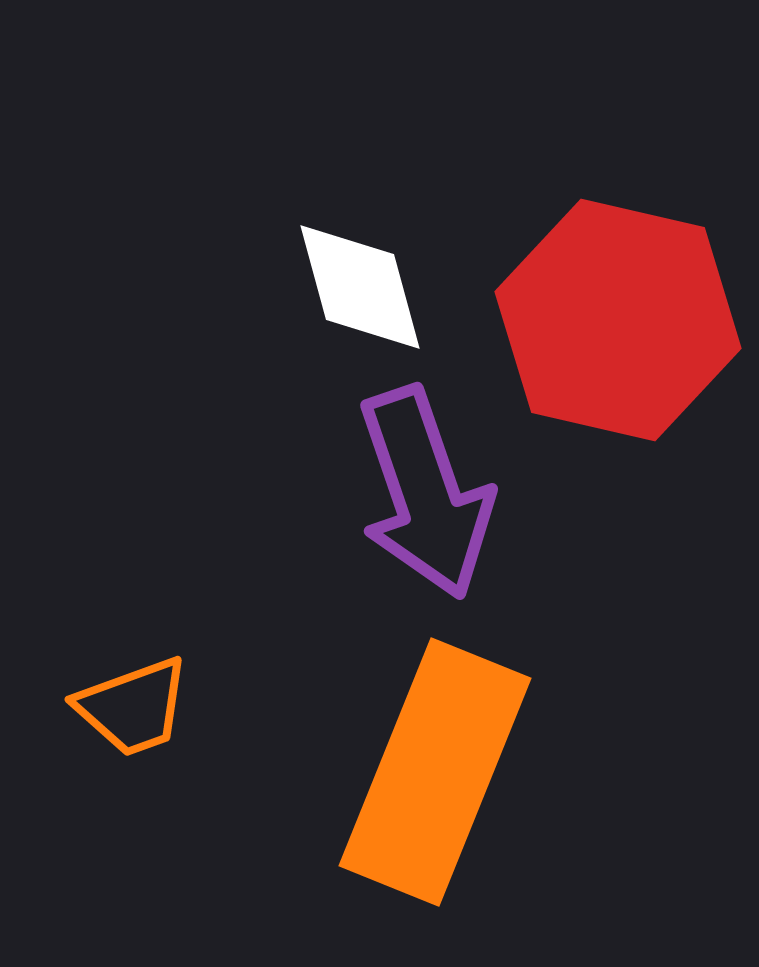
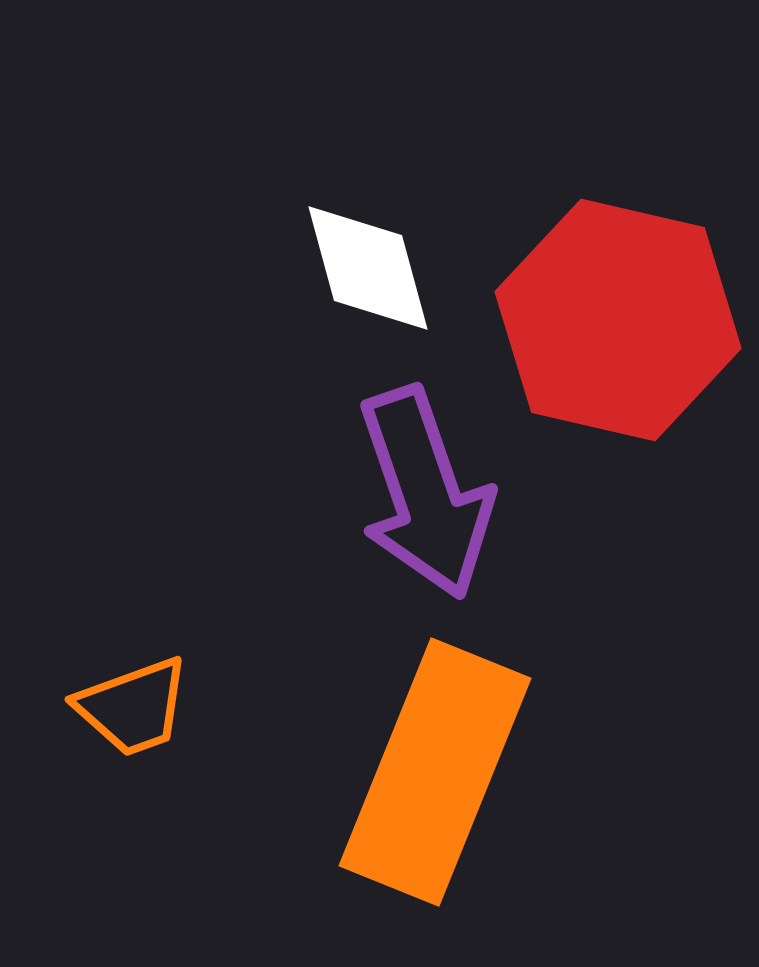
white diamond: moved 8 px right, 19 px up
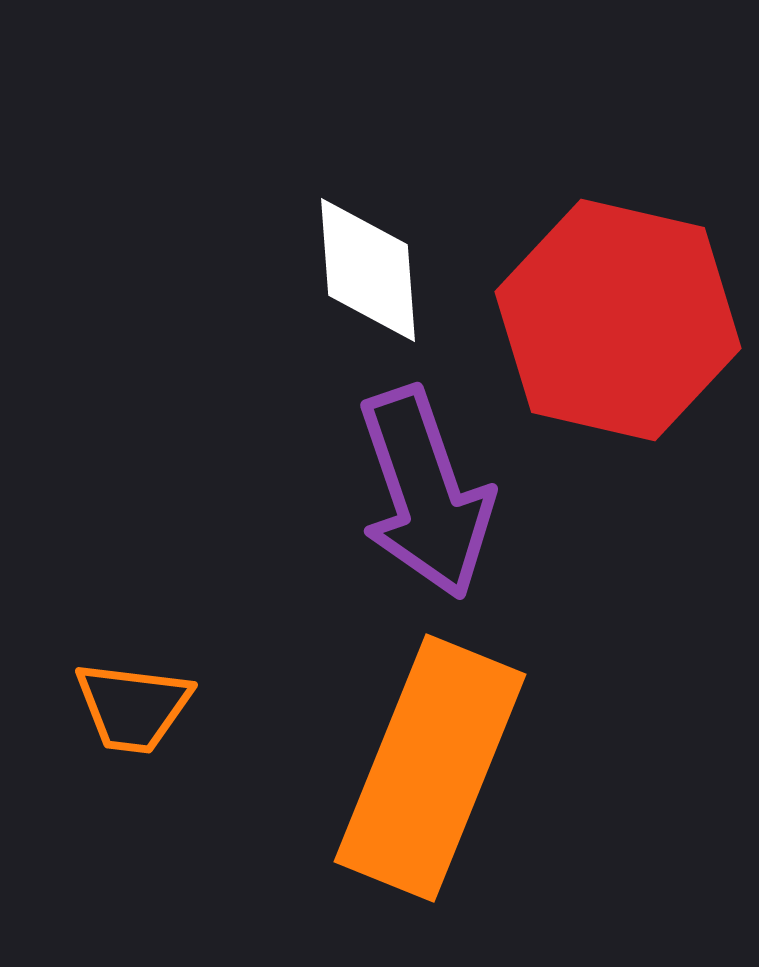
white diamond: moved 2 px down; rotated 11 degrees clockwise
orange trapezoid: rotated 27 degrees clockwise
orange rectangle: moved 5 px left, 4 px up
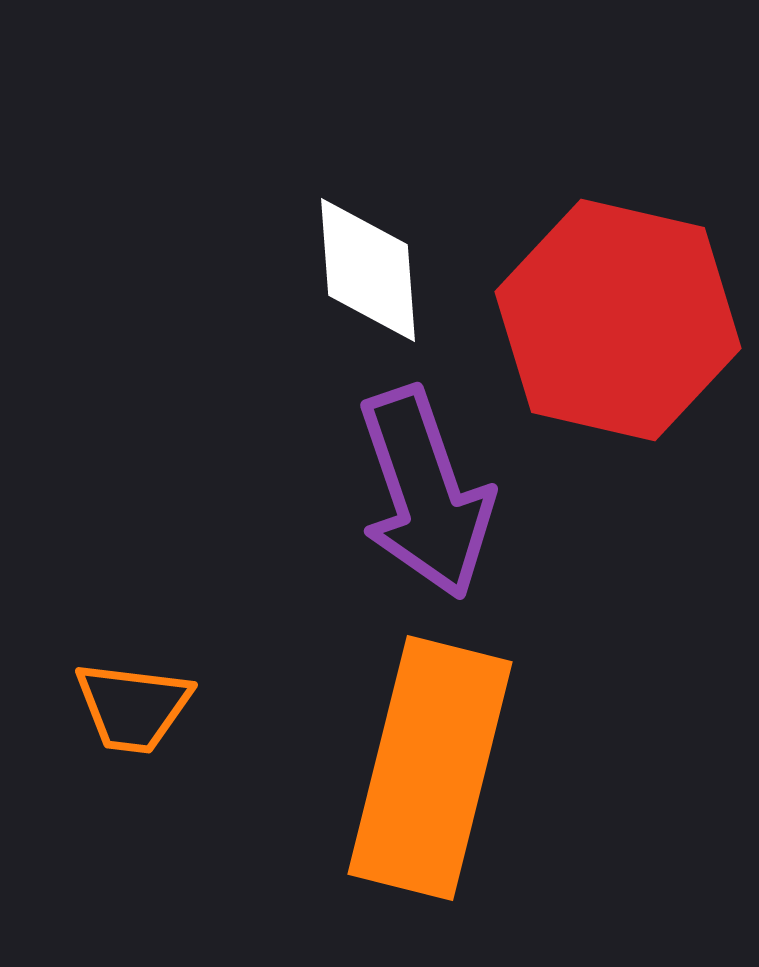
orange rectangle: rotated 8 degrees counterclockwise
